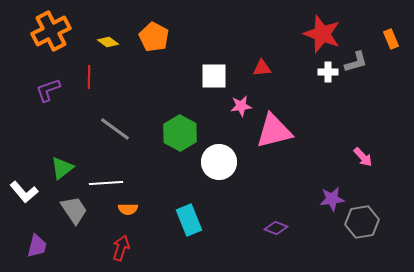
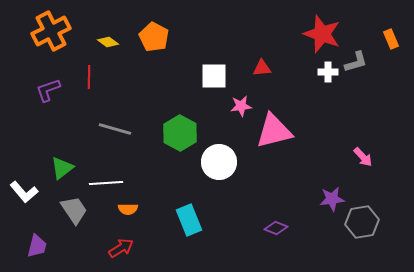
gray line: rotated 20 degrees counterclockwise
red arrow: rotated 40 degrees clockwise
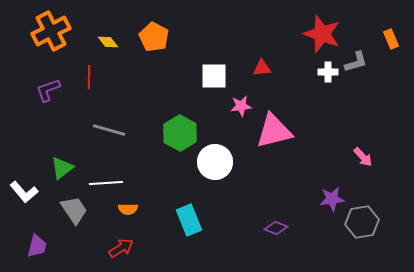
yellow diamond: rotated 15 degrees clockwise
gray line: moved 6 px left, 1 px down
white circle: moved 4 px left
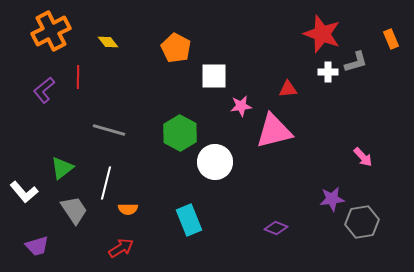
orange pentagon: moved 22 px right, 11 px down
red triangle: moved 26 px right, 21 px down
red line: moved 11 px left
purple L-shape: moved 4 px left; rotated 20 degrees counterclockwise
white line: rotated 72 degrees counterclockwise
purple trapezoid: rotated 60 degrees clockwise
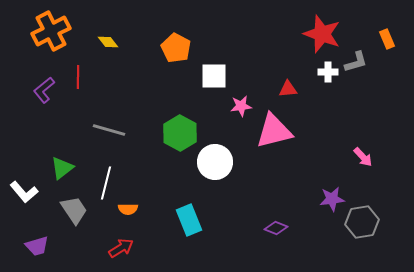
orange rectangle: moved 4 px left
